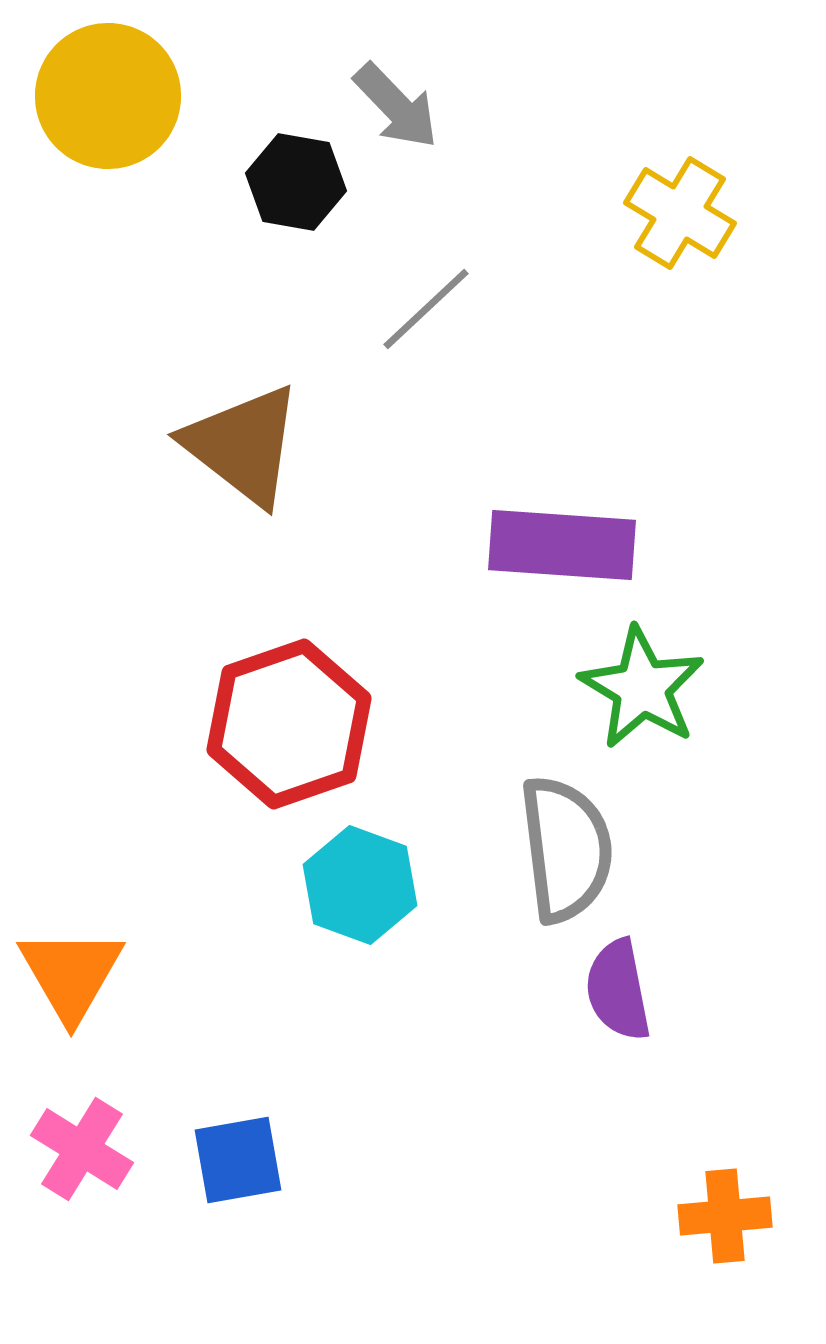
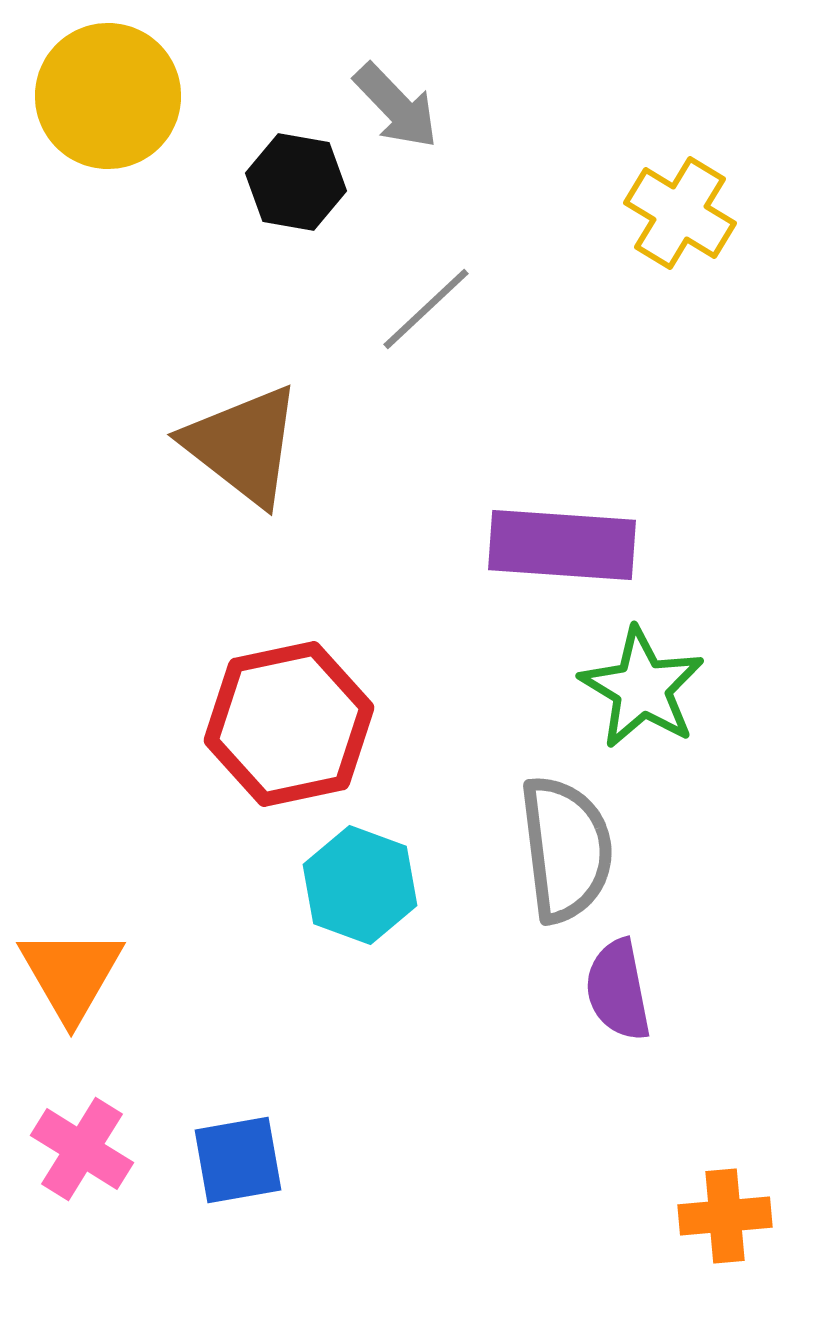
red hexagon: rotated 7 degrees clockwise
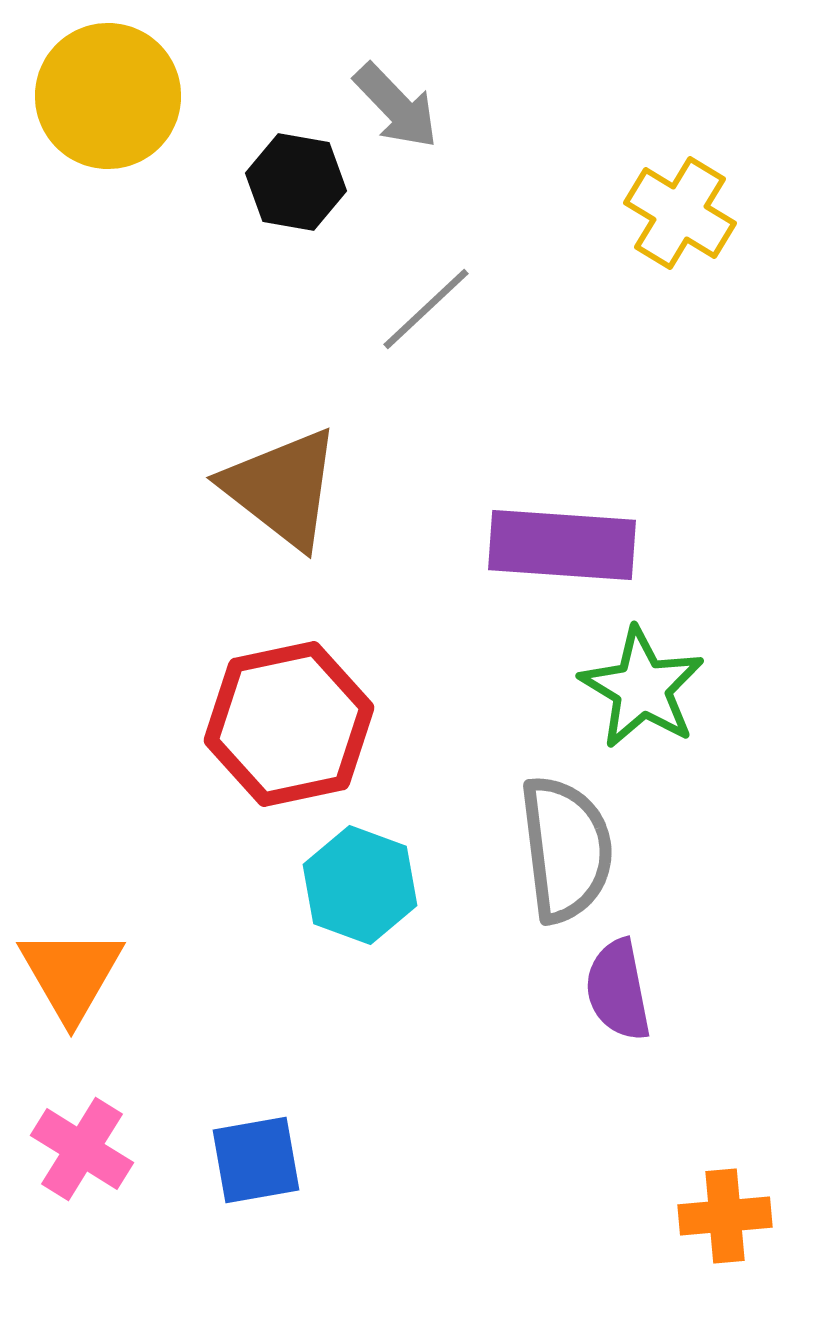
brown triangle: moved 39 px right, 43 px down
blue square: moved 18 px right
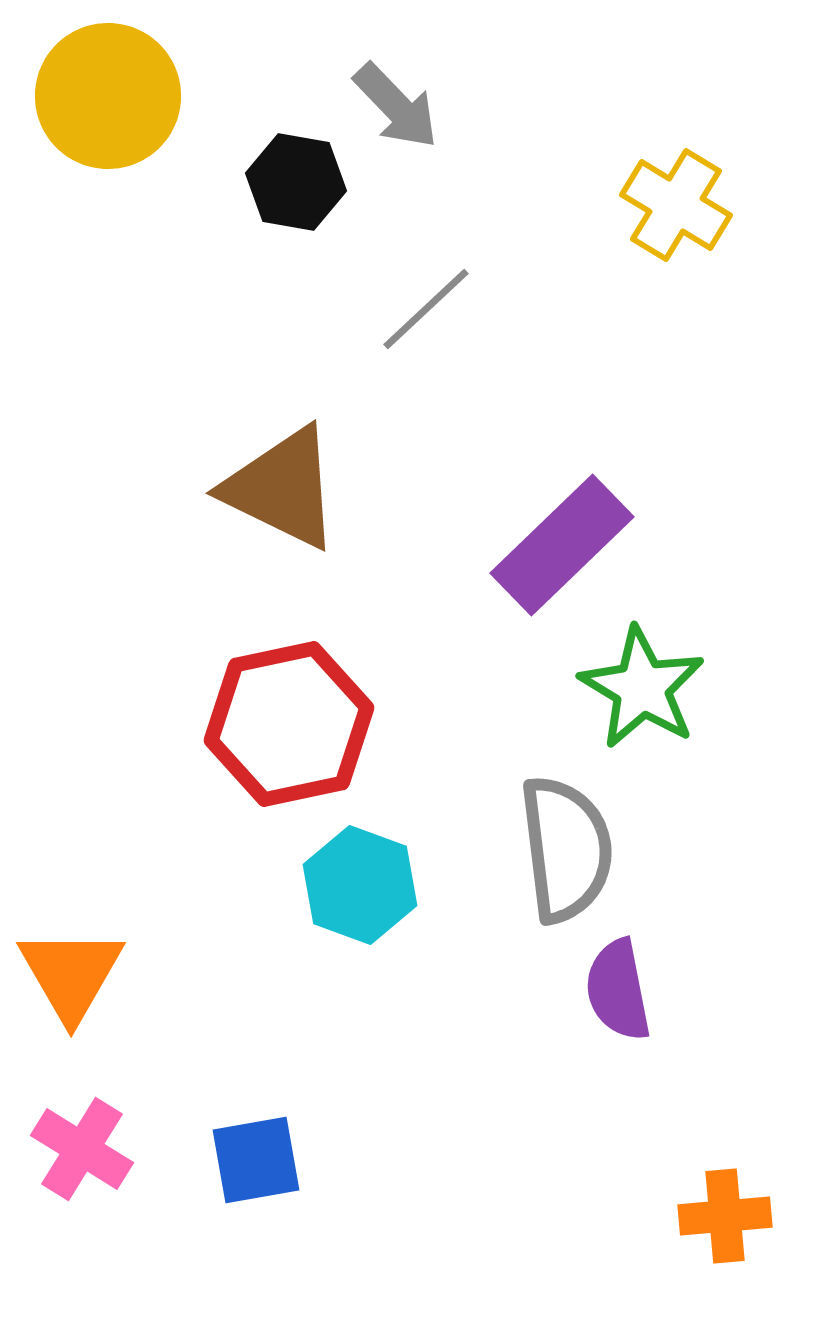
yellow cross: moved 4 px left, 8 px up
brown triangle: rotated 12 degrees counterclockwise
purple rectangle: rotated 48 degrees counterclockwise
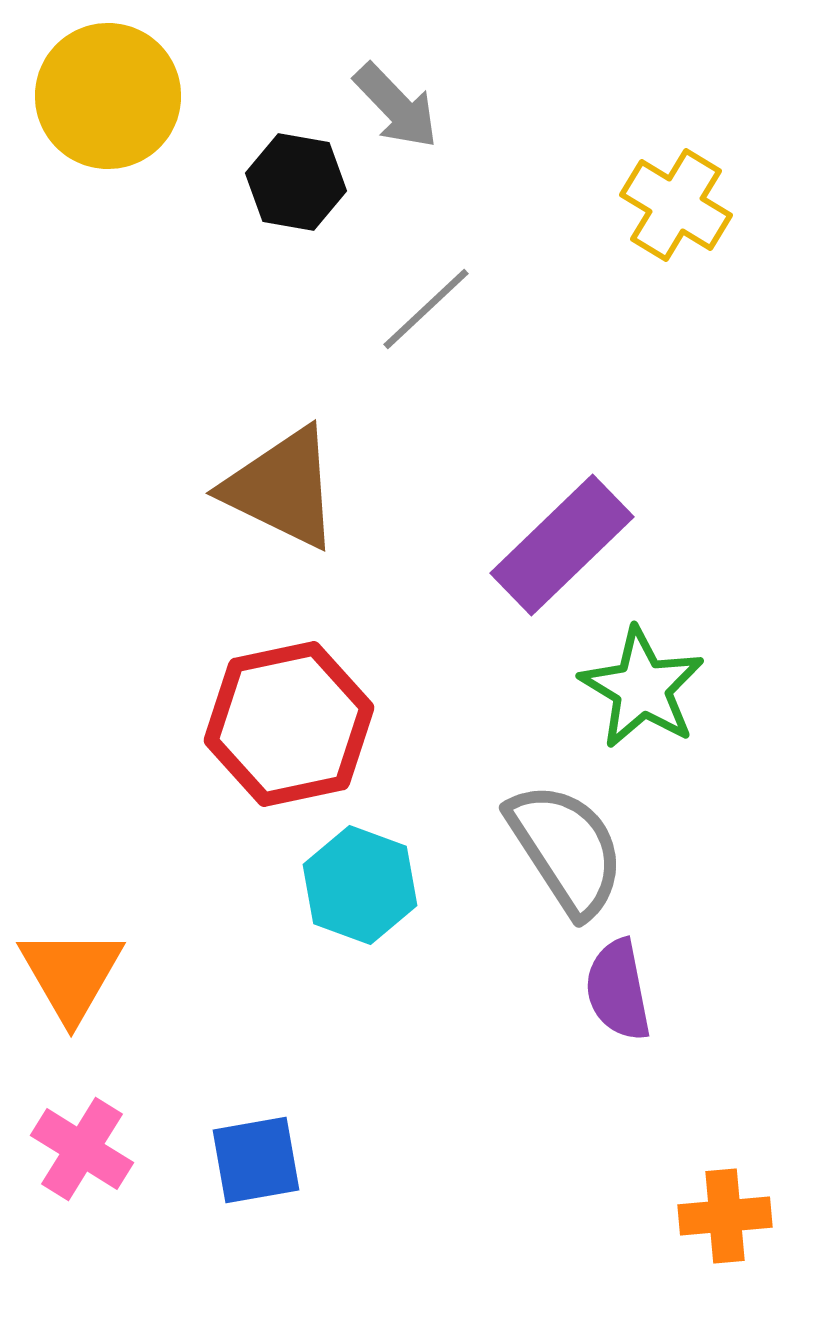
gray semicircle: rotated 26 degrees counterclockwise
